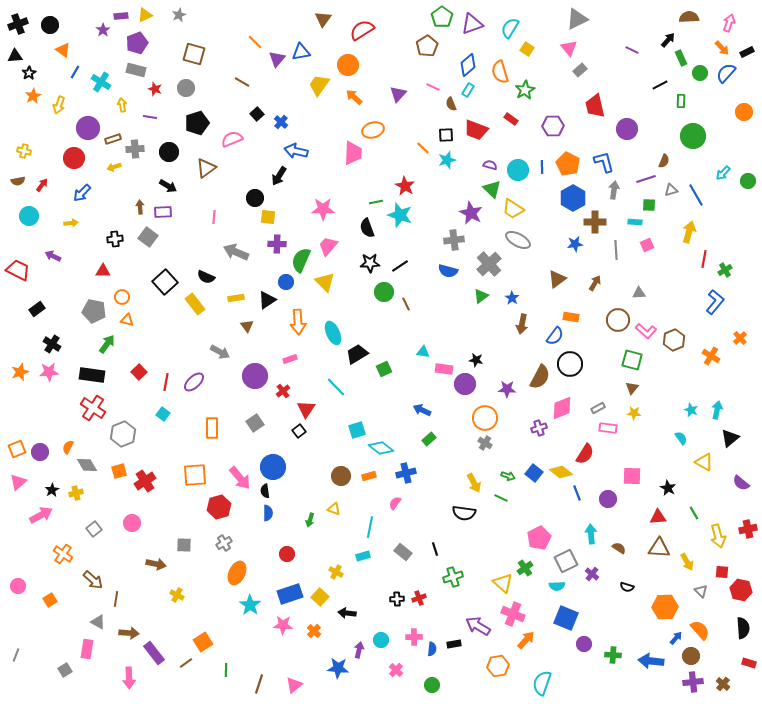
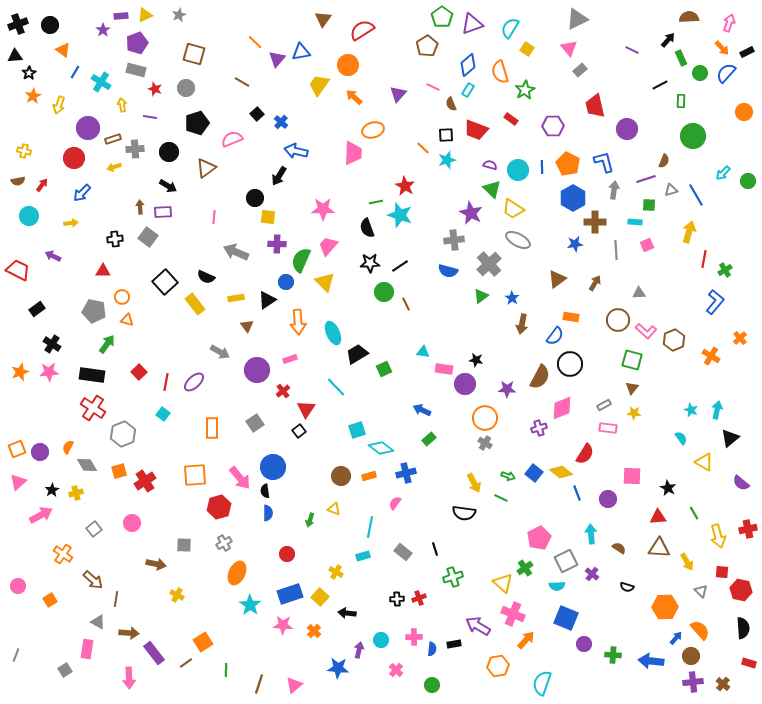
purple circle at (255, 376): moved 2 px right, 6 px up
gray rectangle at (598, 408): moved 6 px right, 3 px up
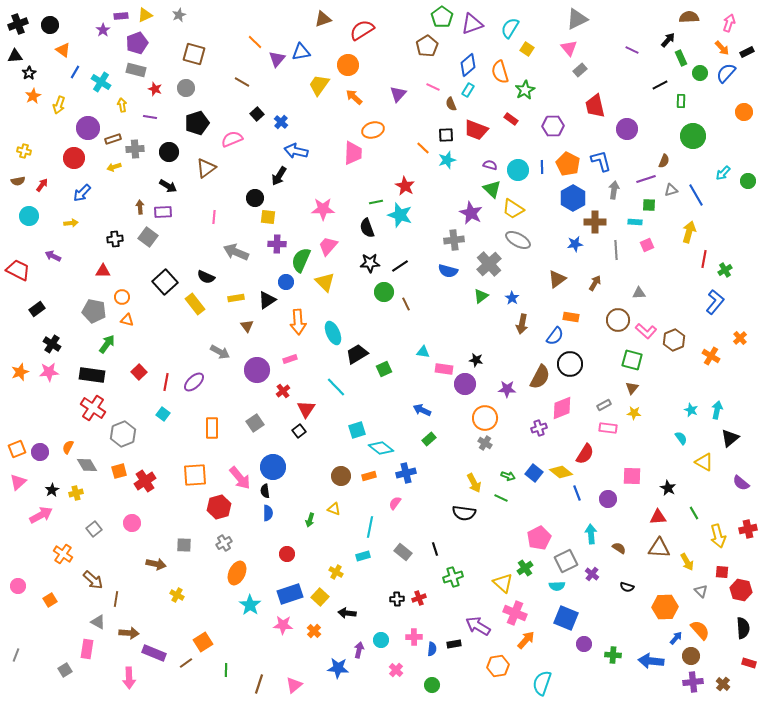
brown triangle at (323, 19): rotated 36 degrees clockwise
blue L-shape at (604, 162): moved 3 px left, 1 px up
pink cross at (513, 614): moved 2 px right, 1 px up
purple rectangle at (154, 653): rotated 30 degrees counterclockwise
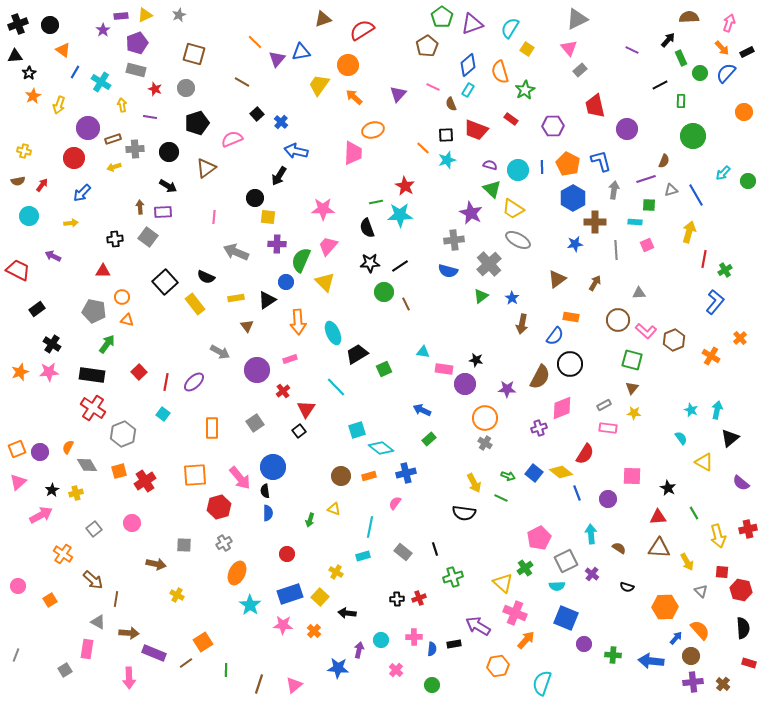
cyan star at (400, 215): rotated 20 degrees counterclockwise
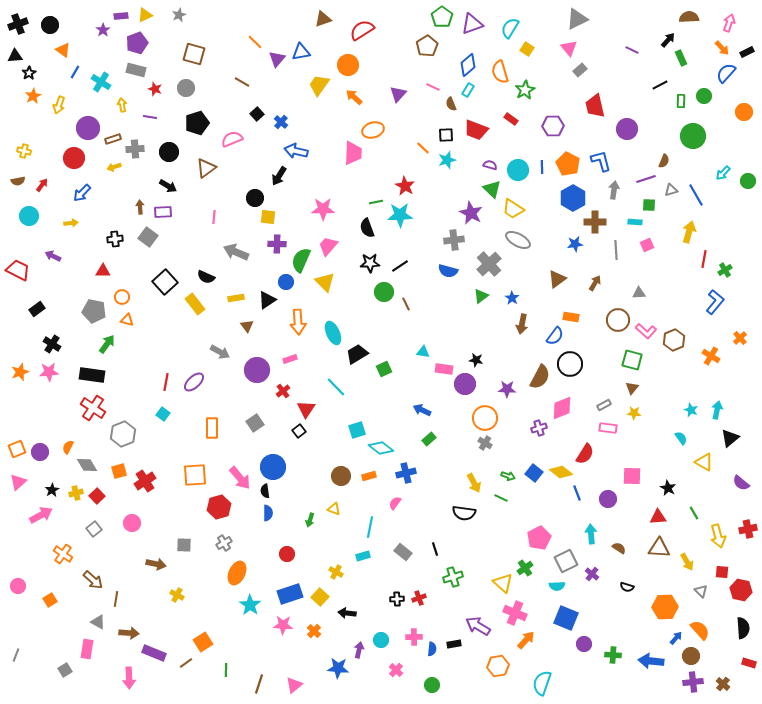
green circle at (700, 73): moved 4 px right, 23 px down
red square at (139, 372): moved 42 px left, 124 px down
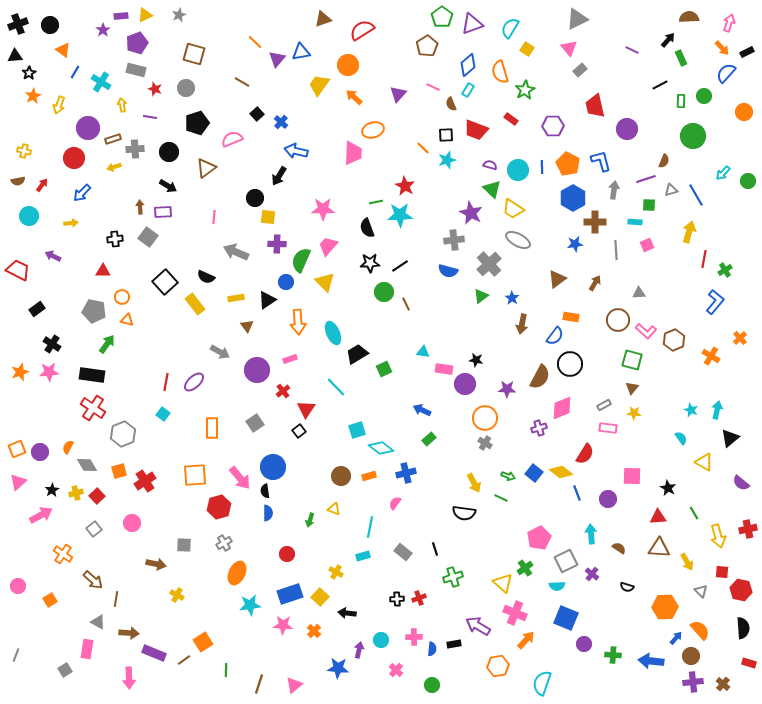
cyan star at (250, 605): rotated 30 degrees clockwise
brown line at (186, 663): moved 2 px left, 3 px up
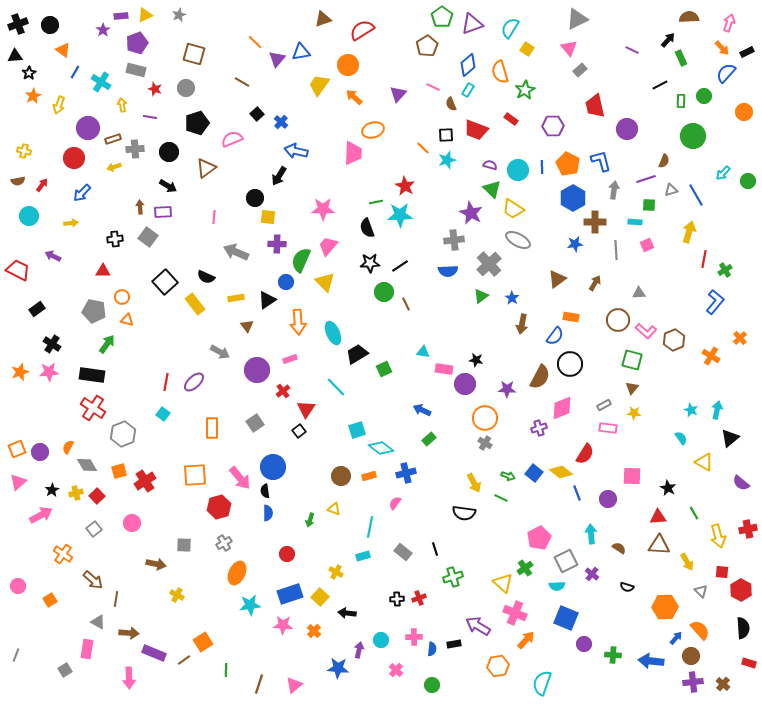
blue semicircle at (448, 271): rotated 18 degrees counterclockwise
brown triangle at (659, 548): moved 3 px up
red hexagon at (741, 590): rotated 15 degrees clockwise
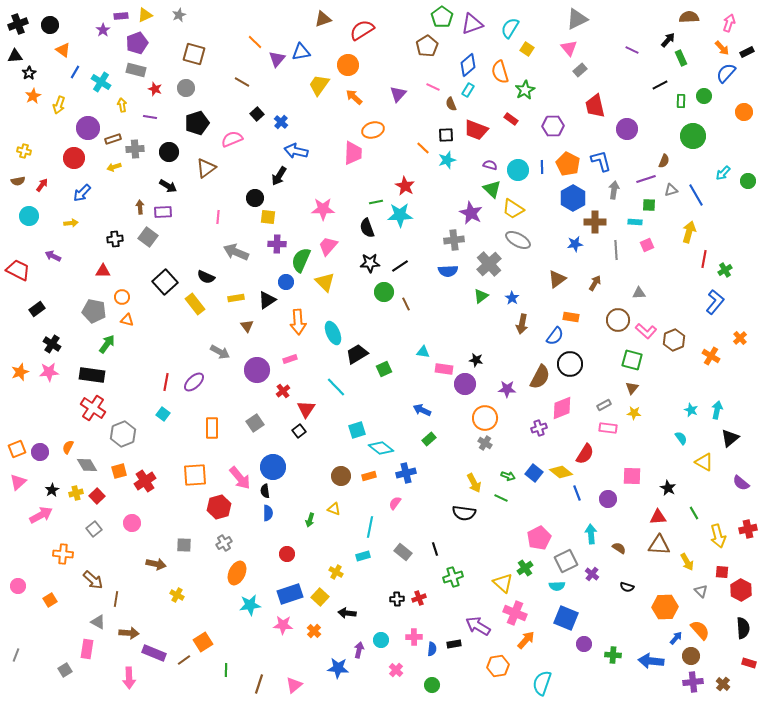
pink line at (214, 217): moved 4 px right
orange cross at (63, 554): rotated 30 degrees counterclockwise
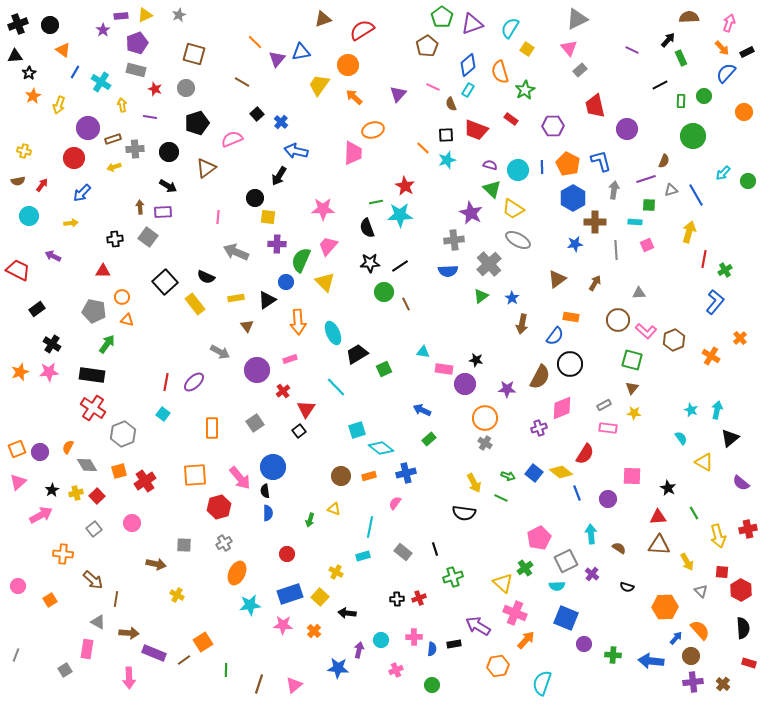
pink cross at (396, 670): rotated 24 degrees clockwise
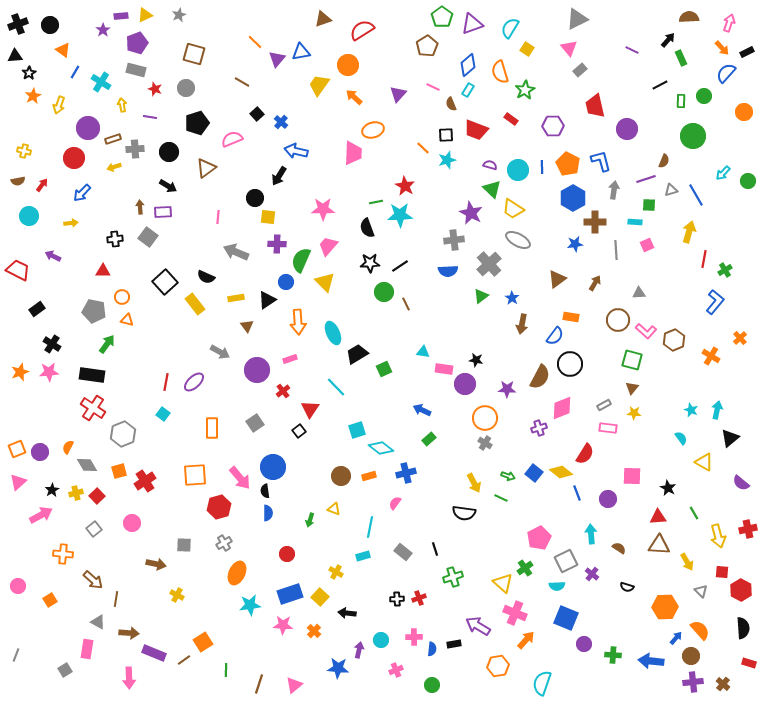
red triangle at (306, 409): moved 4 px right
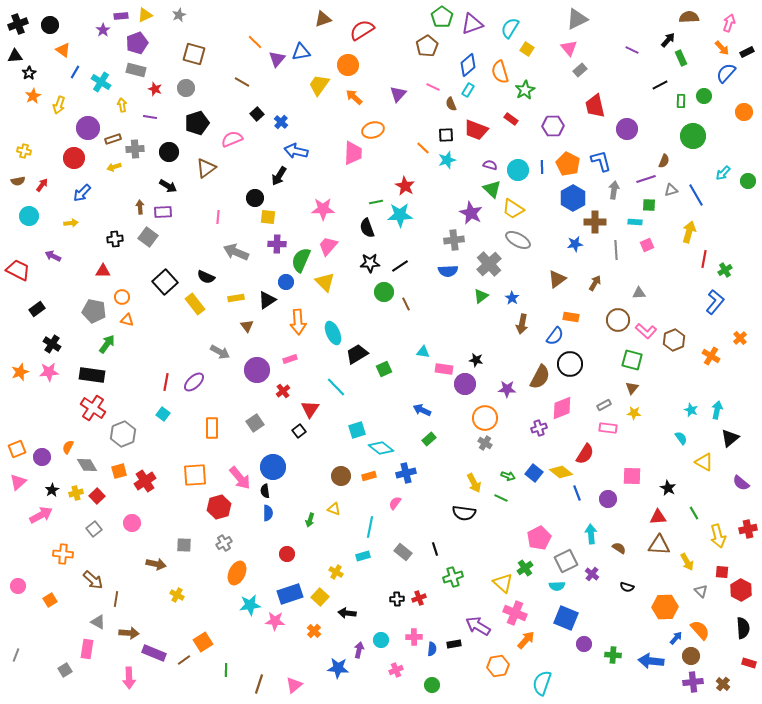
purple circle at (40, 452): moved 2 px right, 5 px down
pink star at (283, 625): moved 8 px left, 4 px up
